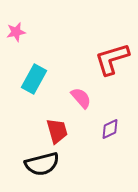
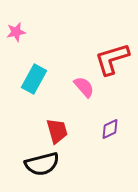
pink semicircle: moved 3 px right, 11 px up
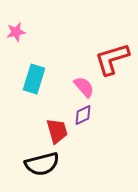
cyan rectangle: rotated 12 degrees counterclockwise
purple diamond: moved 27 px left, 14 px up
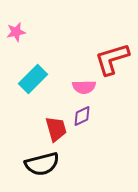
cyan rectangle: moved 1 px left; rotated 28 degrees clockwise
pink semicircle: rotated 130 degrees clockwise
purple diamond: moved 1 px left, 1 px down
red trapezoid: moved 1 px left, 2 px up
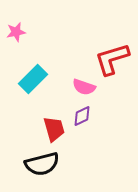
pink semicircle: rotated 20 degrees clockwise
red trapezoid: moved 2 px left
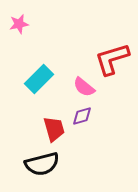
pink star: moved 3 px right, 8 px up
cyan rectangle: moved 6 px right
pink semicircle: rotated 20 degrees clockwise
purple diamond: rotated 10 degrees clockwise
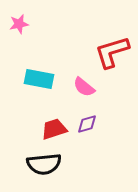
red L-shape: moved 7 px up
cyan rectangle: rotated 56 degrees clockwise
purple diamond: moved 5 px right, 8 px down
red trapezoid: rotated 92 degrees counterclockwise
black semicircle: moved 2 px right; rotated 8 degrees clockwise
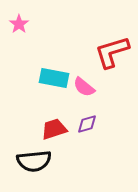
pink star: rotated 24 degrees counterclockwise
cyan rectangle: moved 15 px right, 1 px up
black semicircle: moved 10 px left, 3 px up
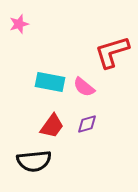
pink star: rotated 18 degrees clockwise
cyan rectangle: moved 4 px left, 4 px down
red trapezoid: moved 2 px left, 3 px up; rotated 144 degrees clockwise
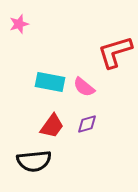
red L-shape: moved 3 px right
